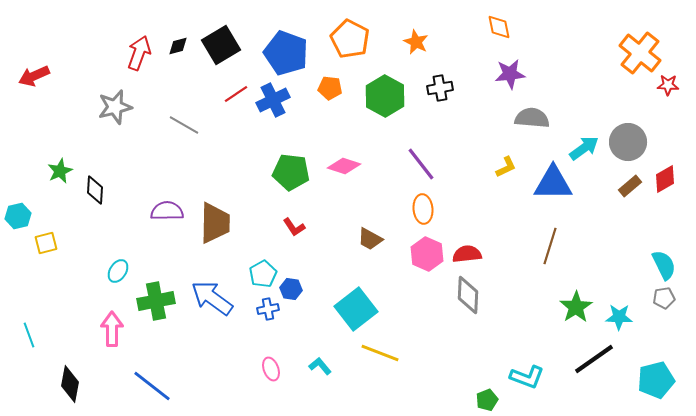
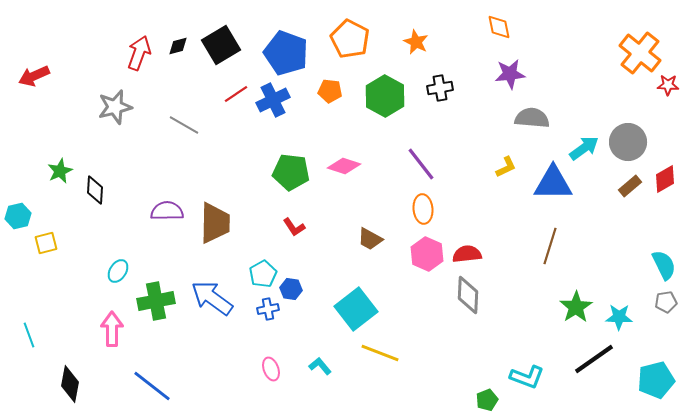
orange pentagon at (330, 88): moved 3 px down
gray pentagon at (664, 298): moved 2 px right, 4 px down
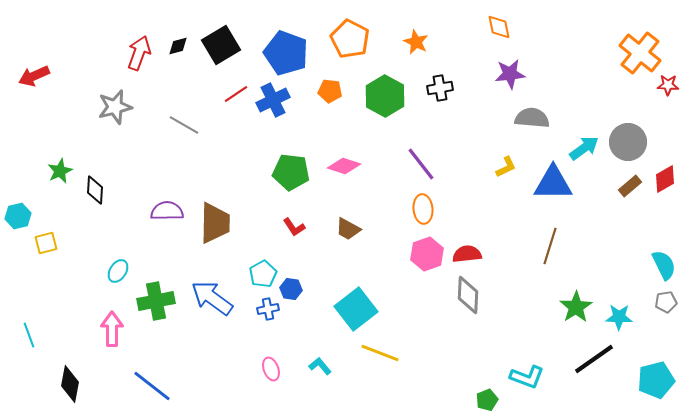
brown trapezoid at (370, 239): moved 22 px left, 10 px up
pink hexagon at (427, 254): rotated 16 degrees clockwise
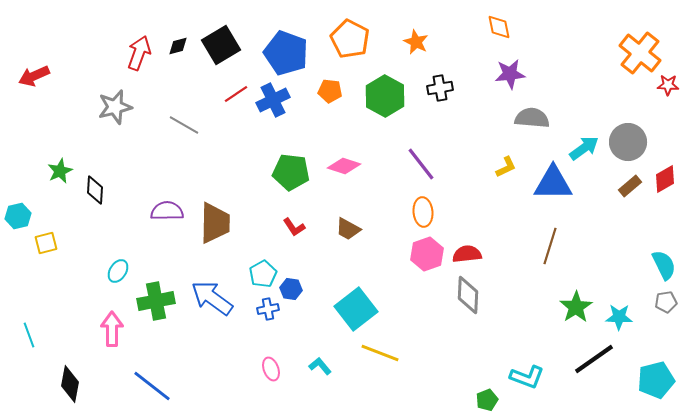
orange ellipse at (423, 209): moved 3 px down
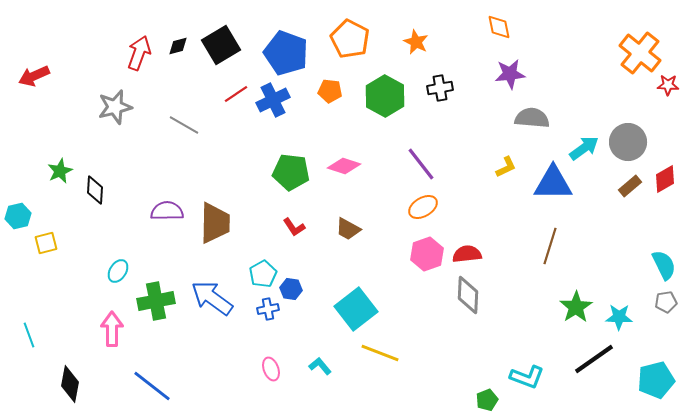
orange ellipse at (423, 212): moved 5 px up; rotated 64 degrees clockwise
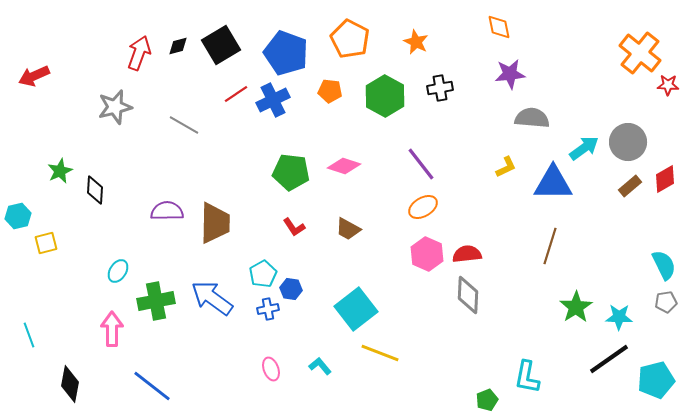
pink hexagon at (427, 254): rotated 16 degrees counterclockwise
black line at (594, 359): moved 15 px right
cyan L-shape at (527, 377): rotated 80 degrees clockwise
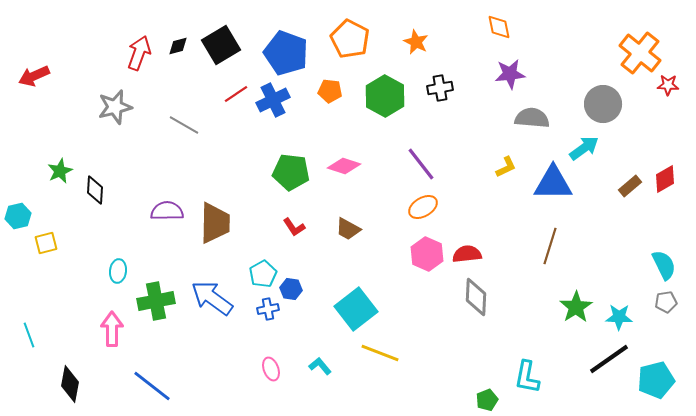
gray circle at (628, 142): moved 25 px left, 38 px up
cyan ellipse at (118, 271): rotated 25 degrees counterclockwise
gray diamond at (468, 295): moved 8 px right, 2 px down
